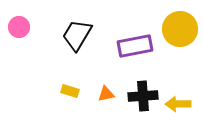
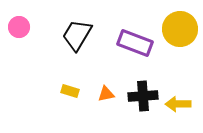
purple rectangle: moved 3 px up; rotated 32 degrees clockwise
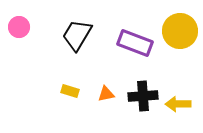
yellow circle: moved 2 px down
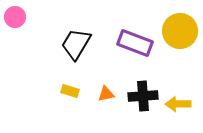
pink circle: moved 4 px left, 10 px up
black trapezoid: moved 1 px left, 9 px down
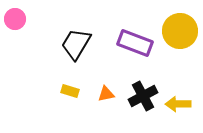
pink circle: moved 2 px down
black cross: rotated 24 degrees counterclockwise
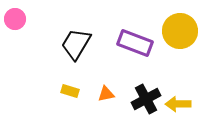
black cross: moved 3 px right, 3 px down
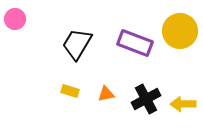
black trapezoid: moved 1 px right
yellow arrow: moved 5 px right
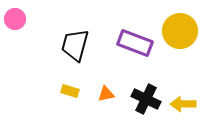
black trapezoid: moved 2 px left, 1 px down; rotated 16 degrees counterclockwise
black cross: rotated 36 degrees counterclockwise
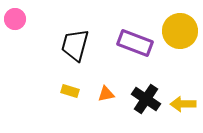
black cross: rotated 8 degrees clockwise
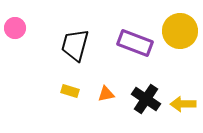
pink circle: moved 9 px down
